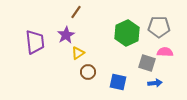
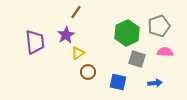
gray pentagon: moved 1 px up; rotated 20 degrees counterclockwise
gray square: moved 10 px left, 4 px up
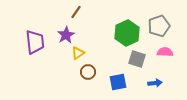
blue square: rotated 24 degrees counterclockwise
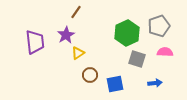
brown circle: moved 2 px right, 3 px down
blue square: moved 3 px left, 2 px down
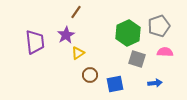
green hexagon: moved 1 px right
